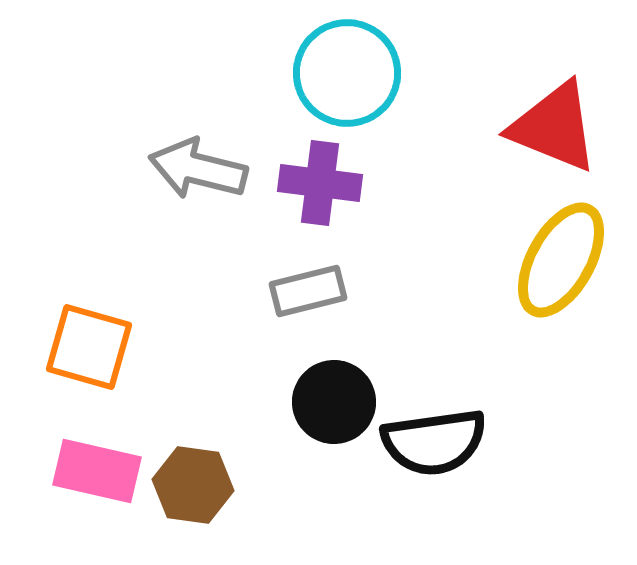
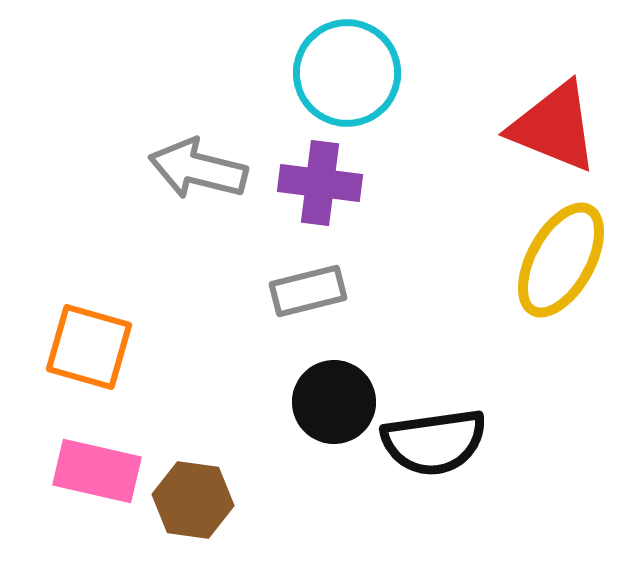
brown hexagon: moved 15 px down
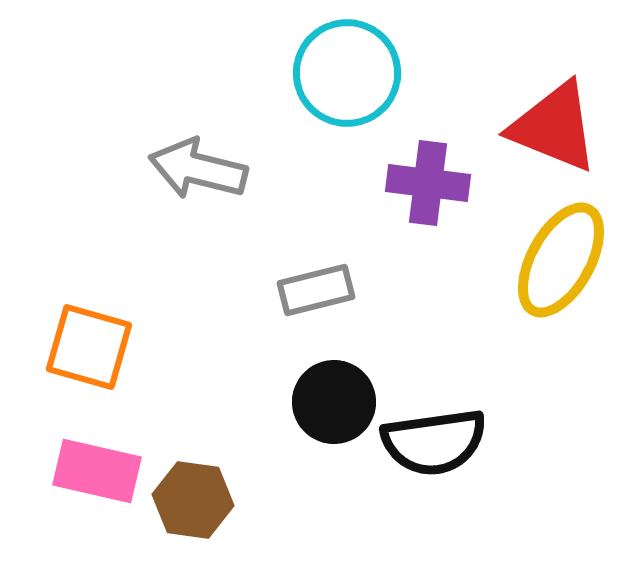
purple cross: moved 108 px right
gray rectangle: moved 8 px right, 1 px up
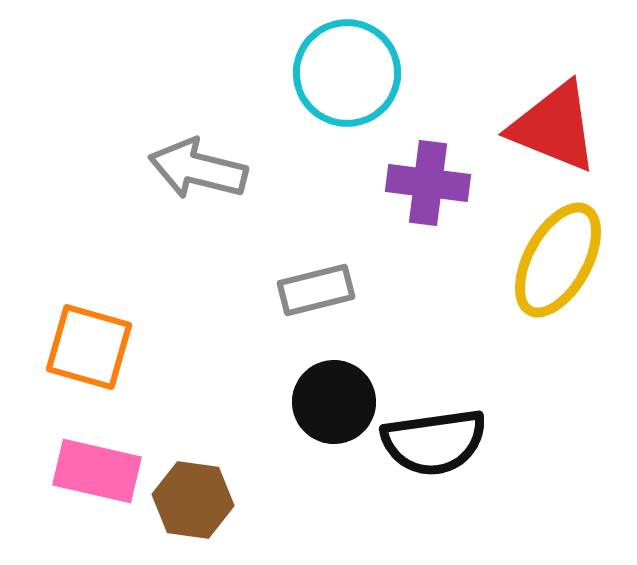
yellow ellipse: moved 3 px left
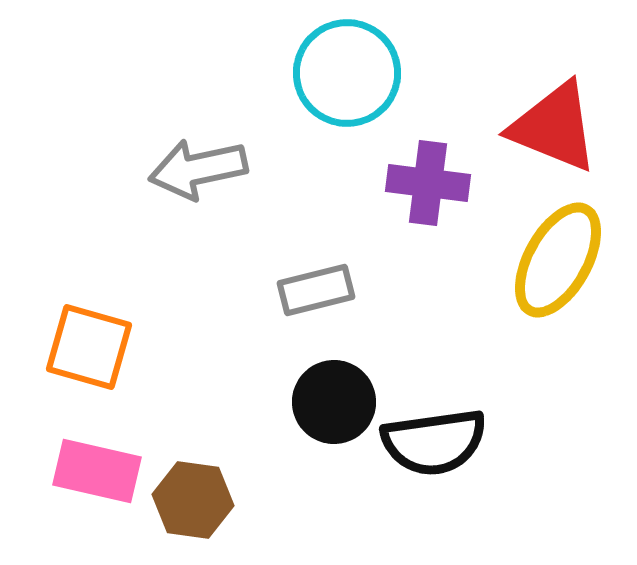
gray arrow: rotated 26 degrees counterclockwise
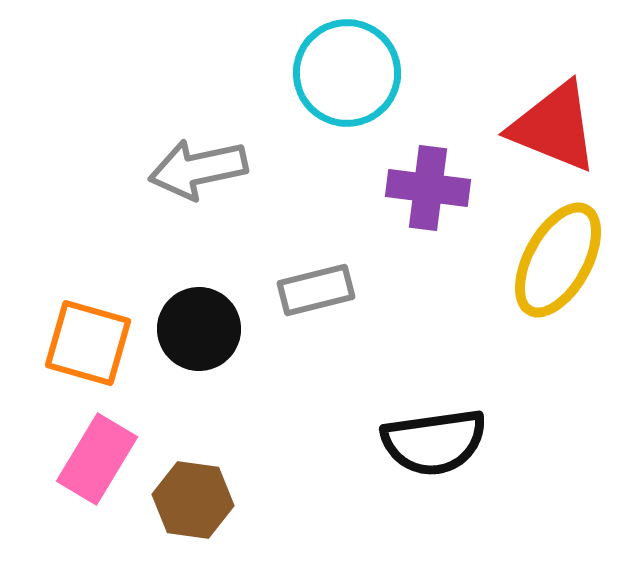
purple cross: moved 5 px down
orange square: moved 1 px left, 4 px up
black circle: moved 135 px left, 73 px up
pink rectangle: moved 12 px up; rotated 72 degrees counterclockwise
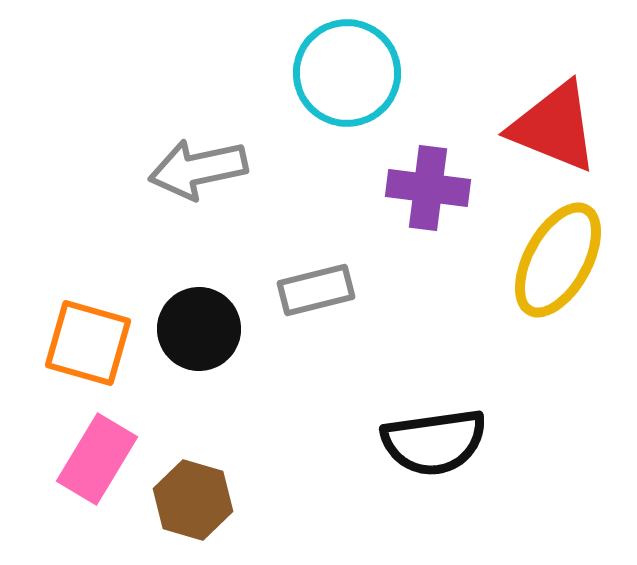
brown hexagon: rotated 8 degrees clockwise
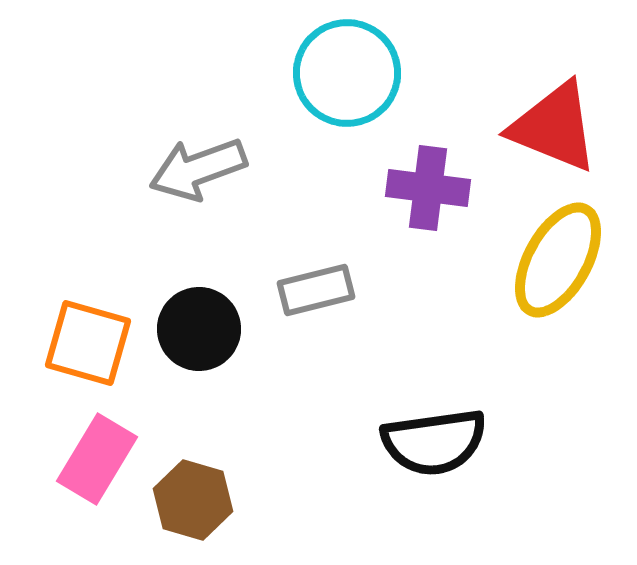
gray arrow: rotated 8 degrees counterclockwise
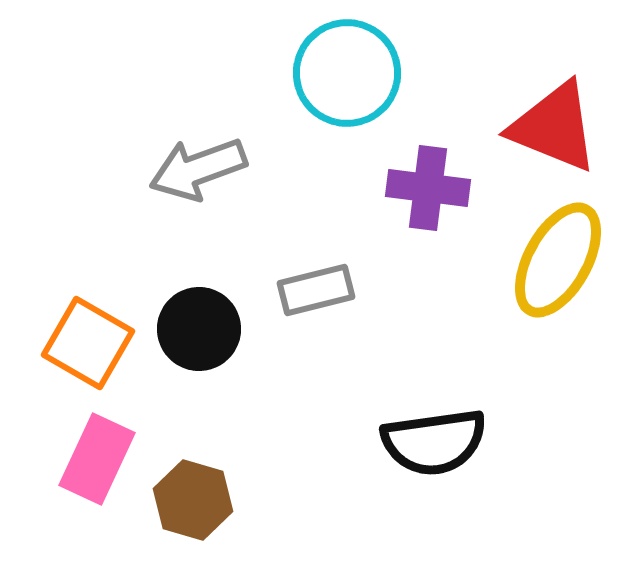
orange square: rotated 14 degrees clockwise
pink rectangle: rotated 6 degrees counterclockwise
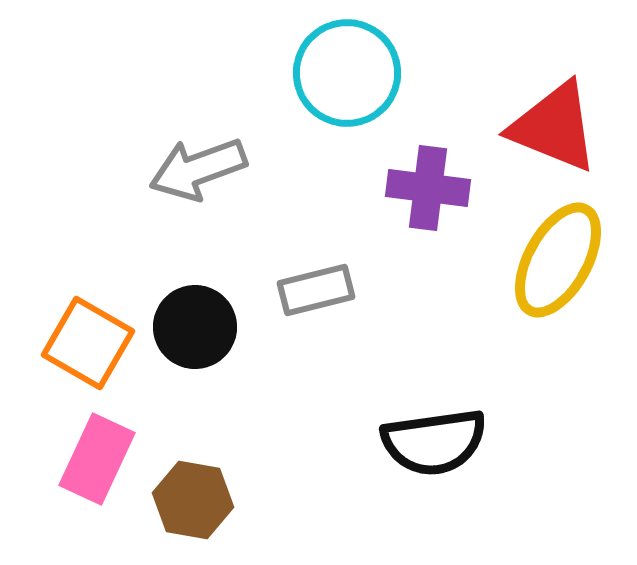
black circle: moved 4 px left, 2 px up
brown hexagon: rotated 6 degrees counterclockwise
